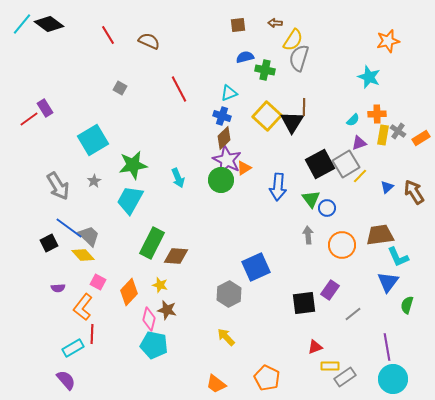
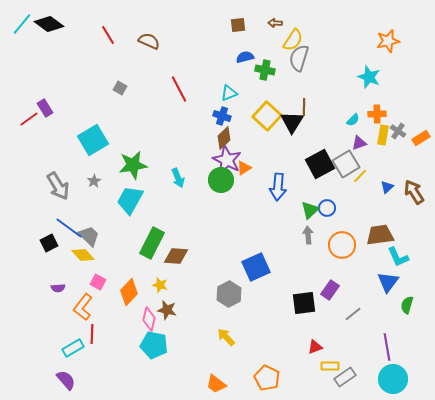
green triangle at (311, 199): moved 1 px left, 11 px down; rotated 24 degrees clockwise
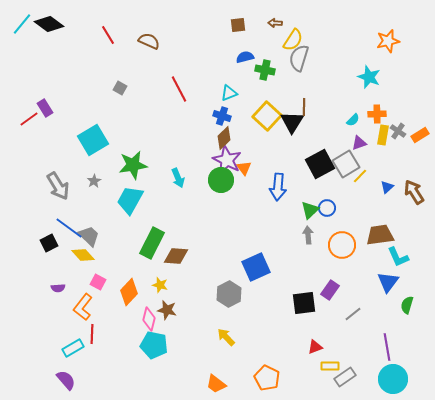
orange rectangle at (421, 138): moved 1 px left, 3 px up
orange triangle at (244, 168): rotated 35 degrees counterclockwise
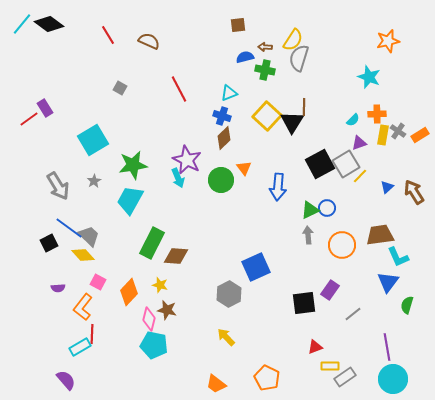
brown arrow at (275, 23): moved 10 px left, 24 px down
purple star at (227, 160): moved 40 px left
green triangle at (310, 210): rotated 18 degrees clockwise
cyan rectangle at (73, 348): moved 7 px right, 1 px up
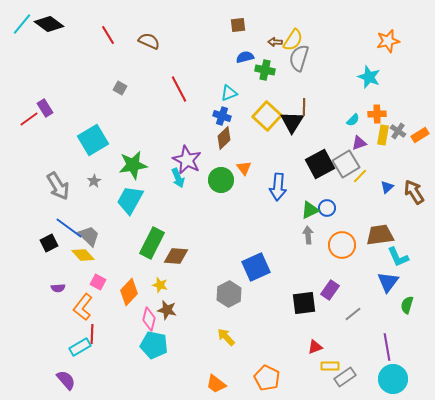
brown arrow at (265, 47): moved 10 px right, 5 px up
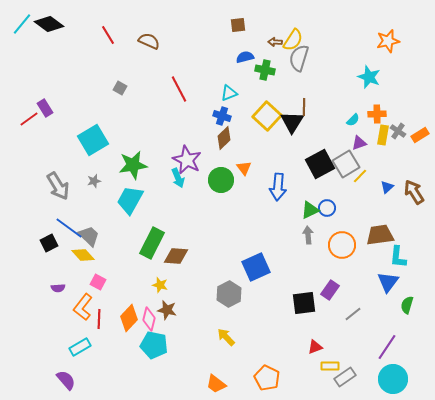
gray star at (94, 181): rotated 16 degrees clockwise
cyan L-shape at (398, 257): rotated 30 degrees clockwise
orange diamond at (129, 292): moved 26 px down
red line at (92, 334): moved 7 px right, 15 px up
purple line at (387, 347): rotated 44 degrees clockwise
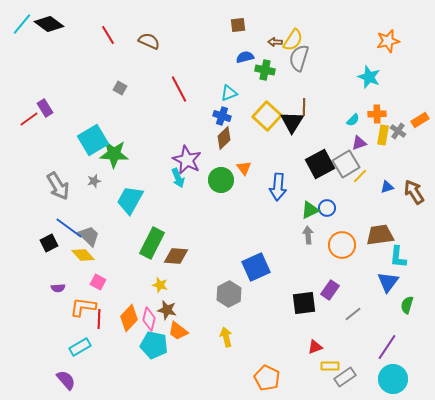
orange rectangle at (420, 135): moved 15 px up
green star at (133, 165): moved 19 px left, 11 px up; rotated 12 degrees clockwise
blue triangle at (387, 187): rotated 24 degrees clockwise
orange L-shape at (83, 307): rotated 60 degrees clockwise
yellow arrow at (226, 337): rotated 30 degrees clockwise
orange trapezoid at (216, 384): moved 38 px left, 53 px up
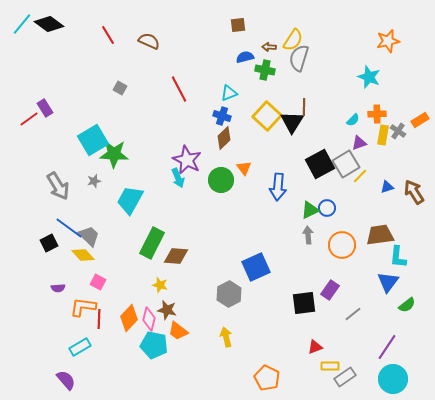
brown arrow at (275, 42): moved 6 px left, 5 px down
green semicircle at (407, 305): rotated 144 degrees counterclockwise
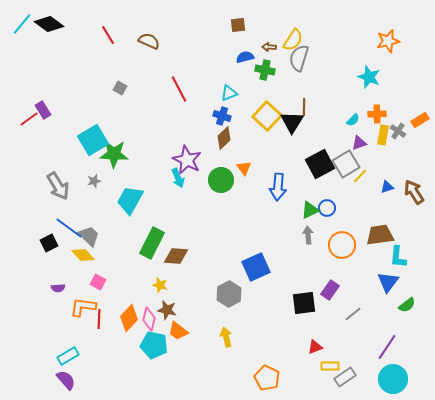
purple rectangle at (45, 108): moved 2 px left, 2 px down
cyan rectangle at (80, 347): moved 12 px left, 9 px down
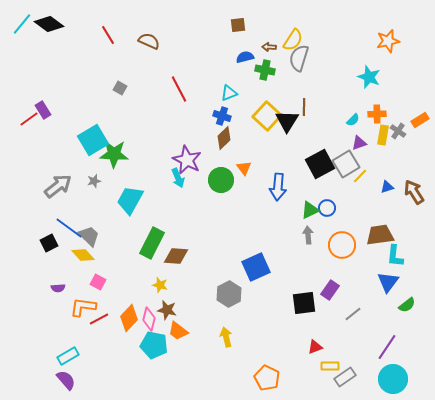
black triangle at (292, 122): moved 5 px left, 1 px up
gray arrow at (58, 186): rotated 96 degrees counterclockwise
cyan L-shape at (398, 257): moved 3 px left, 1 px up
red line at (99, 319): rotated 60 degrees clockwise
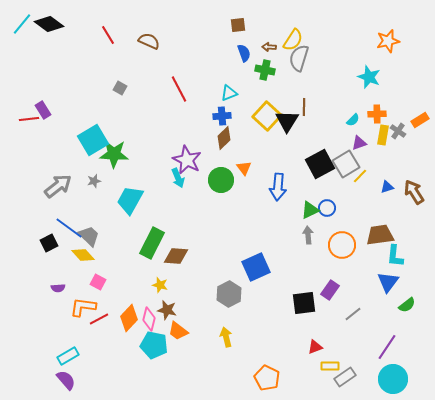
blue semicircle at (245, 57): moved 1 px left, 4 px up; rotated 84 degrees clockwise
blue cross at (222, 116): rotated 24 degrees counterclockwise
red line at (29, 119): rotated 30 degrees clockwise
